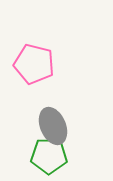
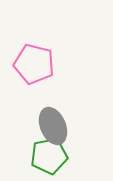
green pentagon: rotated 12 degrees counterclockwise
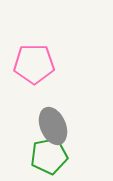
pink pentagon: rotated 15 degrees counterclockwise
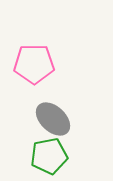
gray ellipse: moved 7 px up; rotated 24 degrees counterclockwise
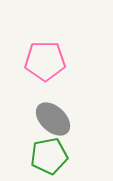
pink pentagon: moved 11 px right, 3 px up
